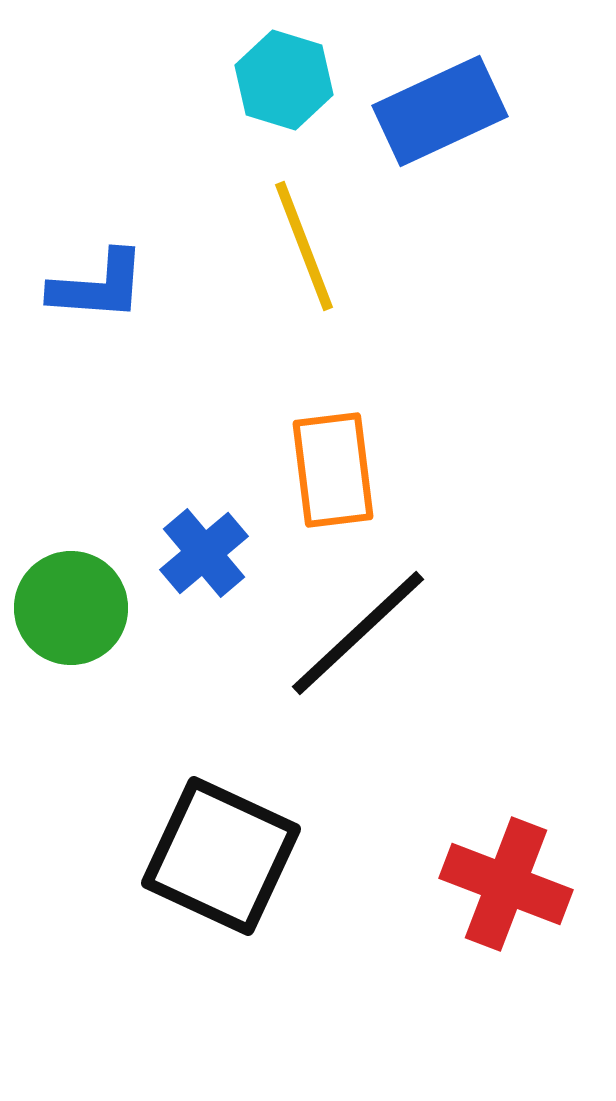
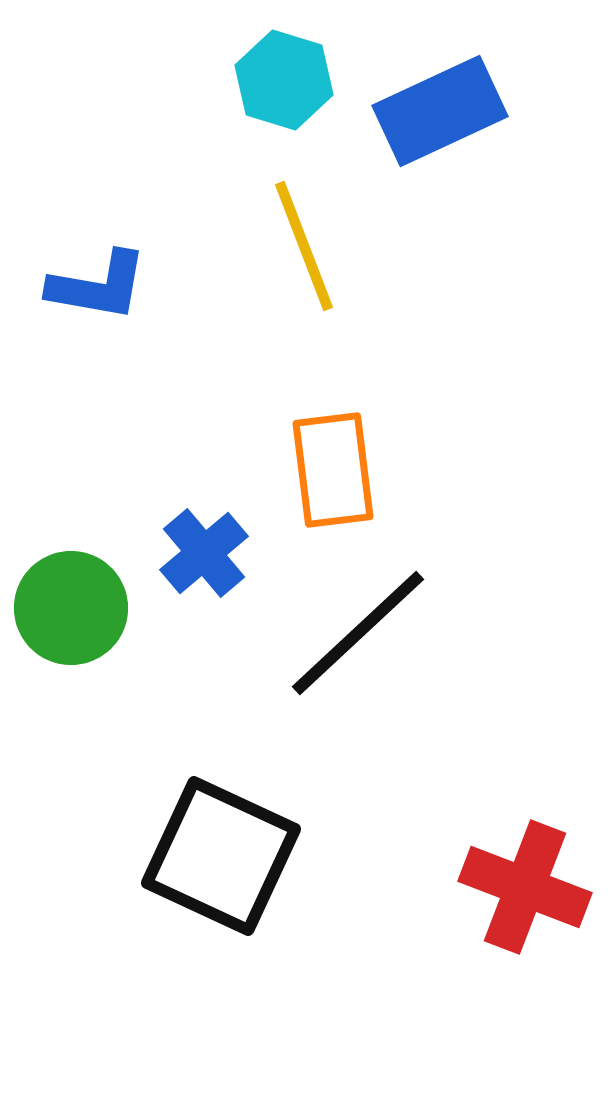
blue L-shape: rotated 6 degrees clockwise
red cross: moved 19 px right, 3 px down
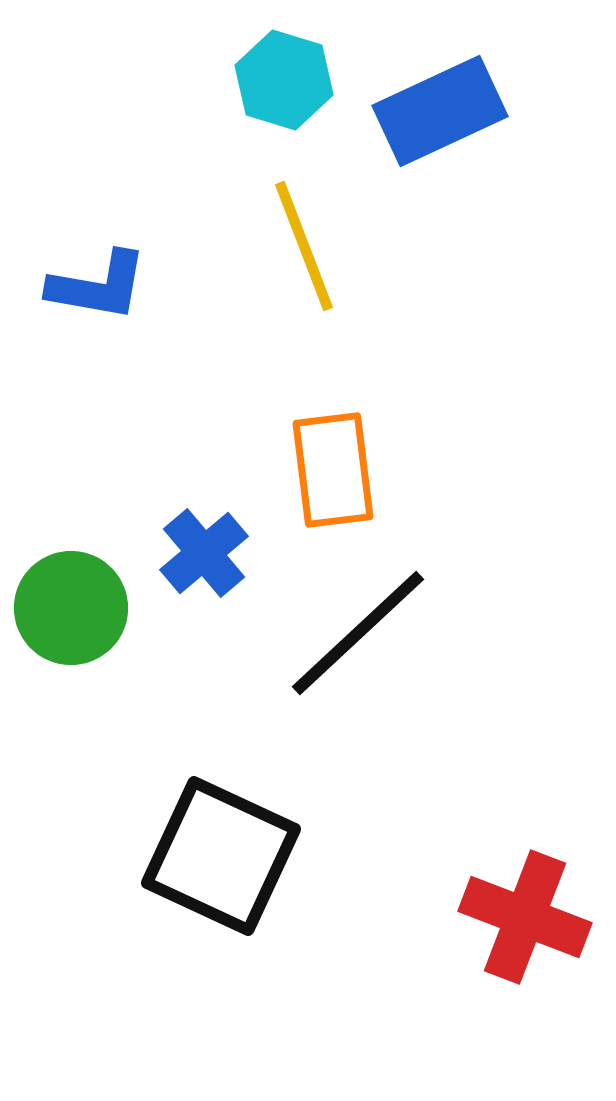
red cross: moved 30 px down
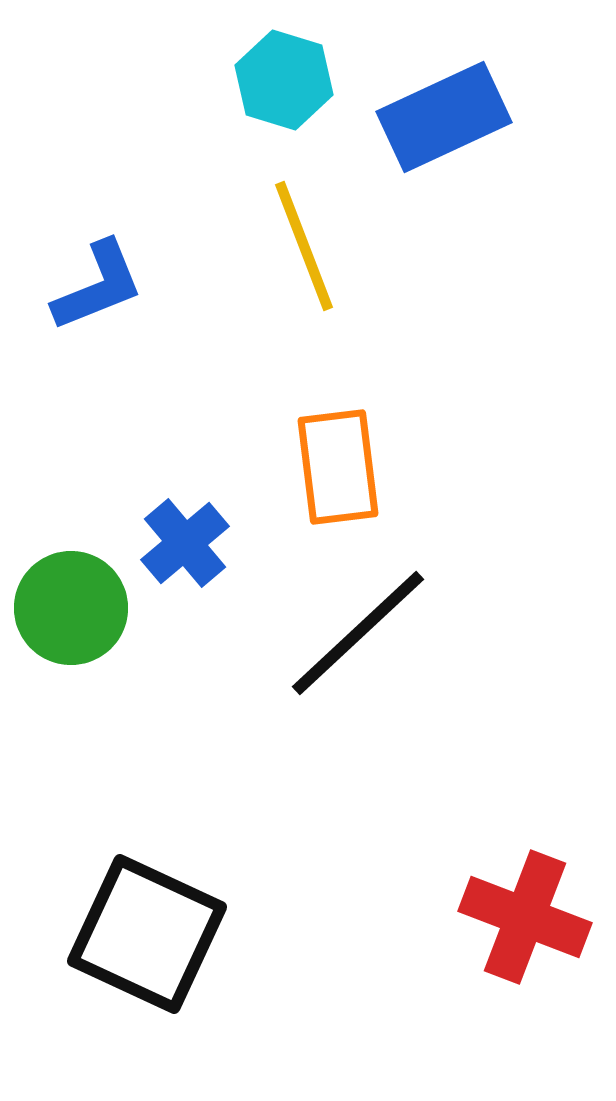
blue rectangle: moved 4 px right, 6 px down
blue L-shape: rotated 32 degrees counterclockwise
orange rectangle: moved 5 px right, 3 px up
blue cross: moved 19 px left, 10 px up
black square: moved 74 px left, 78 px down
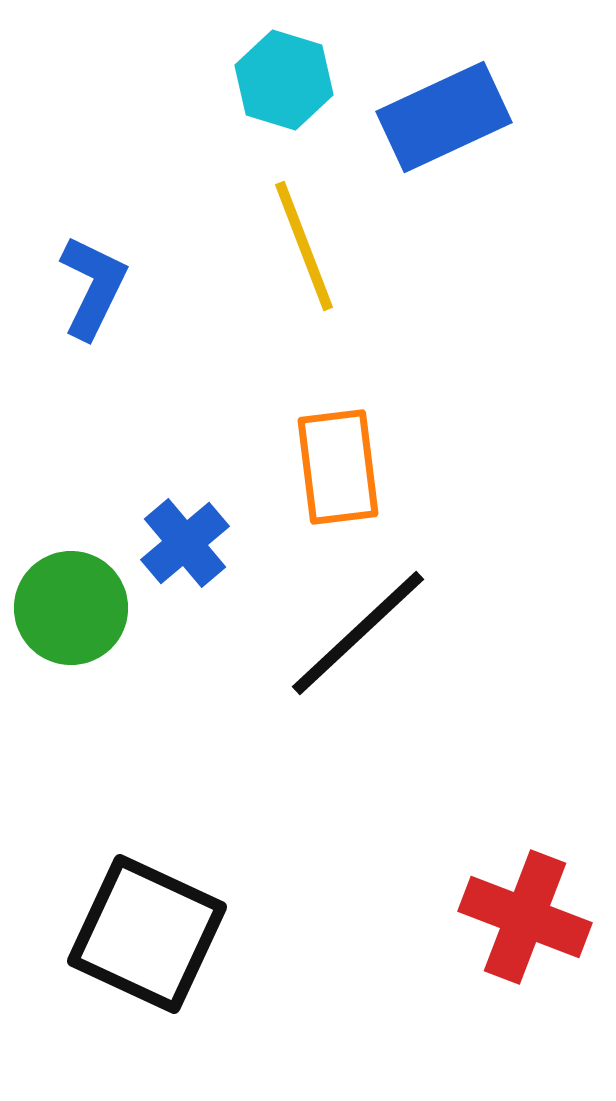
blue L-shape: moved 5 px left, 1 px down; rotated 42 degrees counterclockwise
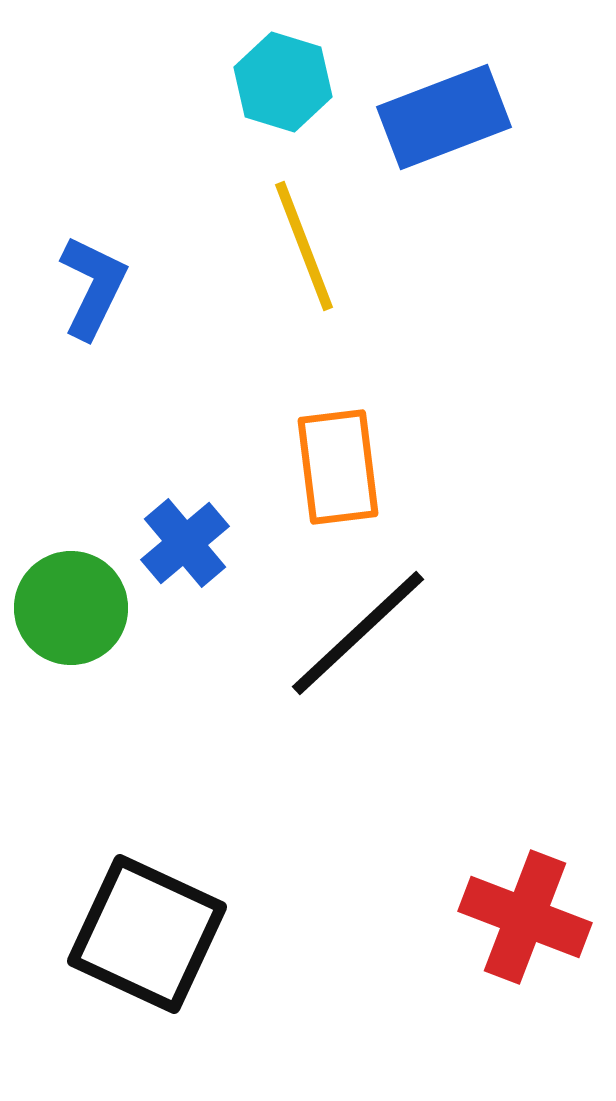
cyan hexagon: moved 1 px left, 2 px down
blue rectangle: rotated 4 degrees clockwise
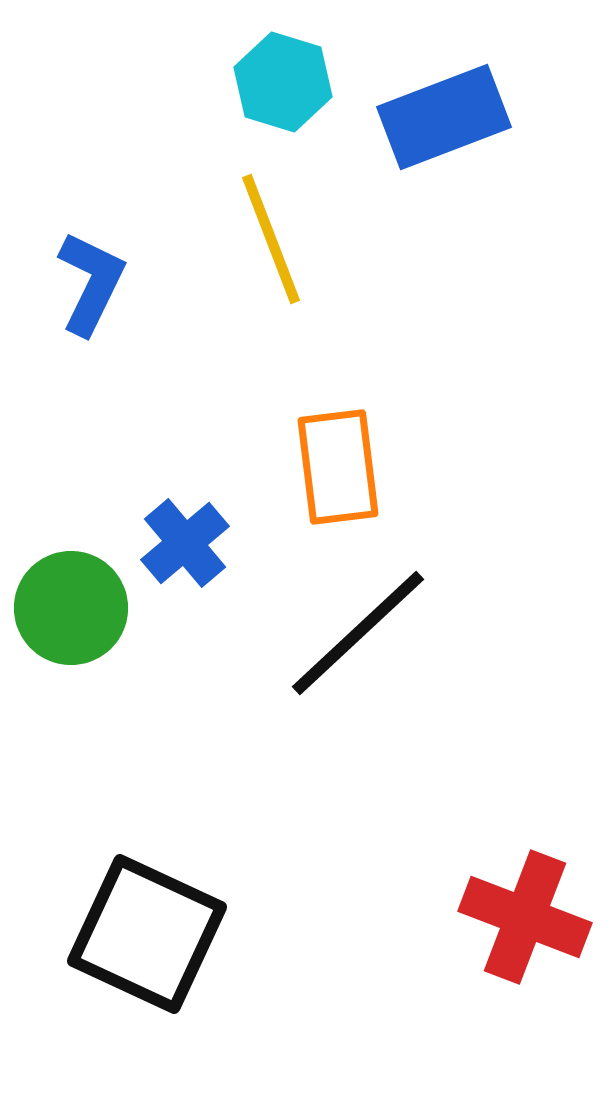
yellow line: moved 33 px left, 7 px up
blue L-shape: moved 2 px left, 4 px up
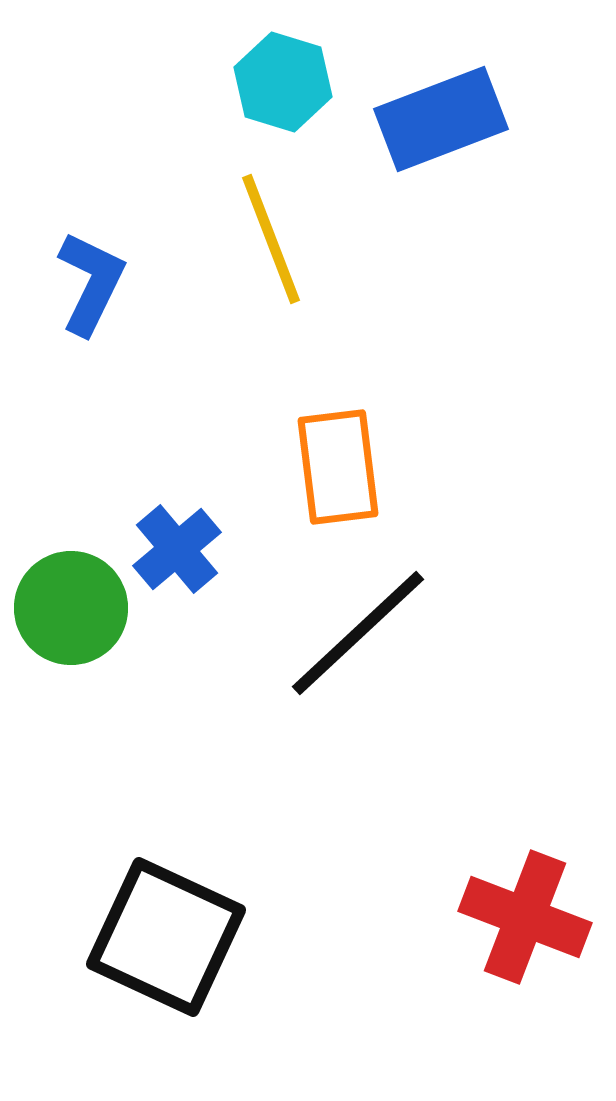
blue rectangle: moved 3 px left, 2 px down
blue cross: moved 8 px left, 6 px down
black square: moved 19 px right, 3 px down
